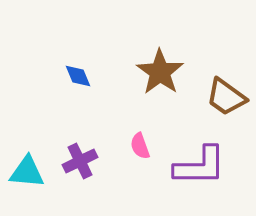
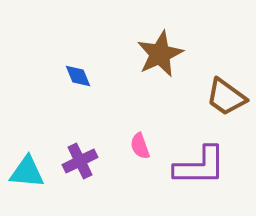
brown star: moved 18 px up; rotated 12 degrees clockwise
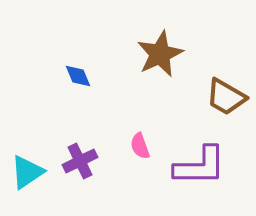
brown trapezoid: rotated 6 degrees counterclockwise
cyan triangle: rotated 39 degrees counterclockwise
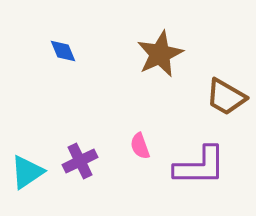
blue diamond: moved 15 px left, 25 px up
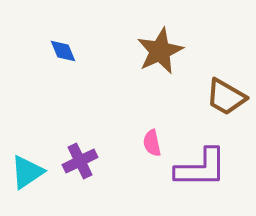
brown star: moved 3 px up
pink semicircle: moved 12 px right, 3 px up; rotated 8 degrees clockwise
purple L-shape: moved 1 px right, 2 px down
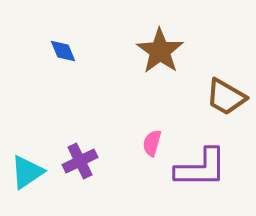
brown star: rotated 12 degrees counterclockwise
pink semicircle: rotated 28 degrees clockwise
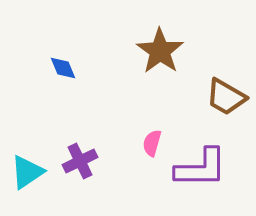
blue diamond: moved 17 px down
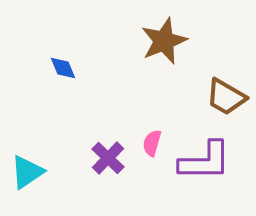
brown star: moved 4 px right, 10 px up; rotated 15 degrees clockwise
purple cross: moved 28 px right, 3 px up; rotated 20 degrees counterclockwise
purple L-shape: moved 4 px right, 7 px up
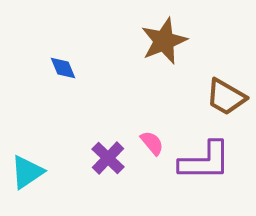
pink semicircle: rotated 124 degrees clockwise
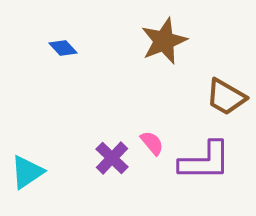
blue diamond: moved 20 px up; rotated 20 degrees counterclockwise
purple cross: moved 4 px right
